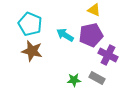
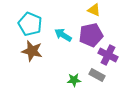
cyan arrow: moved 2 px left
gray rectangle: moved 3 px up
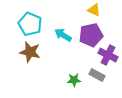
brown star: moved 2 px left, 1 px down
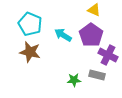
purple pentagon: rotated 25 degrees counterclockwise
gray rectangle: rotated 14 degrees counterclockwise
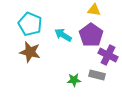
yellow triangle: rotated 16 degrees counterclockwise
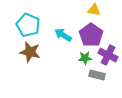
cyan pentagon: moved 2 px left, 1 px down
green star: moved 11 px right, 22 px up
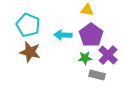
yellow triangle: moved 7 px left
cyan arrow: rotated 30 degrees counterclockwise
purple cross: rotated 18 degrees clockwise
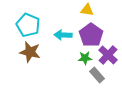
gray rectangle: rotated 35 degrees clockwise
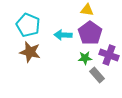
purple pentagon: moved 1 px left, 2 px up
purple cross: moved 1 px right; rotated 24 degrees counterclockwise
